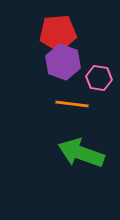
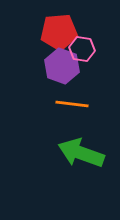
red pentagon: moved 1 px right, 1 px up
purple hexagon: moved 1 px left, 4 px down
pink hexagon: moved 17 px left, 29 px up
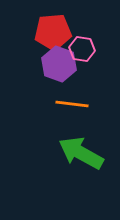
red pentagon: moved 6 px left
purple hexagon: moved 3 px left, 2 px up
green arrow: rotated 9 degrees clockwise
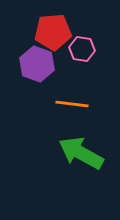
purple hexagon: moved 22 px left
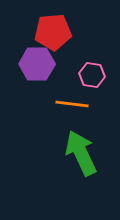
pink hexagon: moved 10 px right, 26 px down
purple hexagon: rotated 20 degrees counterclockwise
green arrow: rotated 36 degrees clockwise
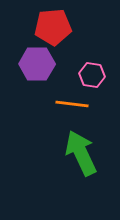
red pentagon: moved 5 px up
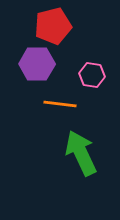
red pentagon: moved 1 px up; rotated 9 degrees counterclockwise
orange line: moved 12 px left
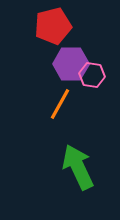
purple hexagon: moved 34 px right
orange line: rotated 68 degrees counterclockwise
green arrow: moved 3 px left, 14 px down
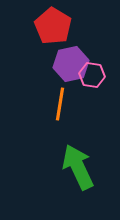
red pentagon: rotated 27 degrees counterclockwise
purple hexagon: rotated 12 degrees counterclockwise
orange line: rotated 20 degrees counterclockwise
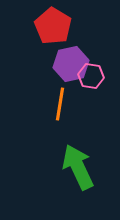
pink hexagon: moved 1 px left, 1 px down
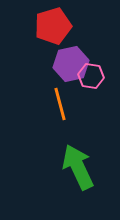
red pentagon: rotated 24 degrees clockwise
orange line: rotated 24 degrees counterclockwise
